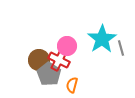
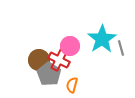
pink circle: moved 3 px right
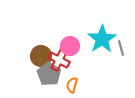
brown circle: moved 2 px right, 4 px up
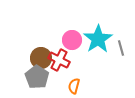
cyan star: moved 4 px left
pink circle: moved 2 px right, 6 px up
brown circle: moved 2 px down
gray pentagon: moved 12 px left, 3 px down
orange semicircle: moved 2 px right, 1 px down
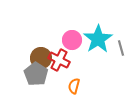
gray pentagon: moved 1 px left, 3 px up
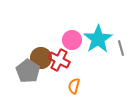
gray pentagon: moved 8 px left, 3 px up
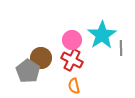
cyan star: moved 4 px right, 4 px up
gray line: rotated 14 degrees clockwise
red cross: moved 13 px right
orange semicircle: rotated 28 degrees counterclockwise
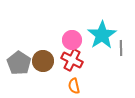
brown circle: moved 2 px right, 3 px down
gray pentagon: moved 9 px left, 8 px up
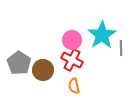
brown circle: moved 9 px down
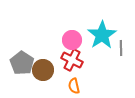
gray pentagon: moved 3 px right
